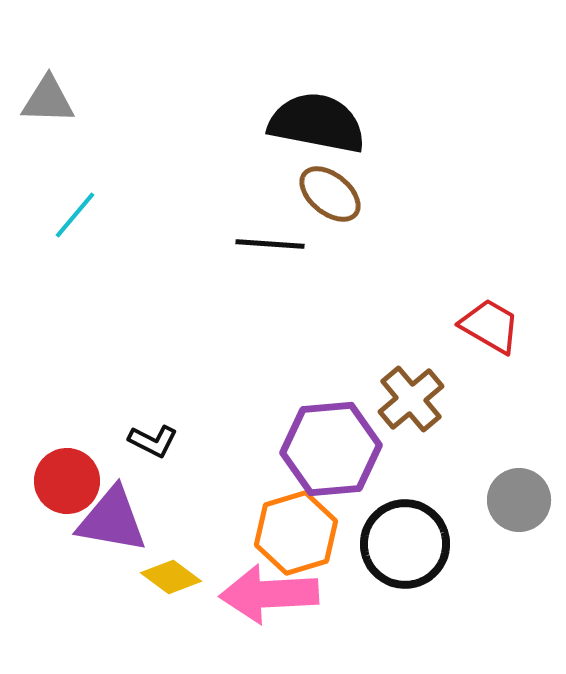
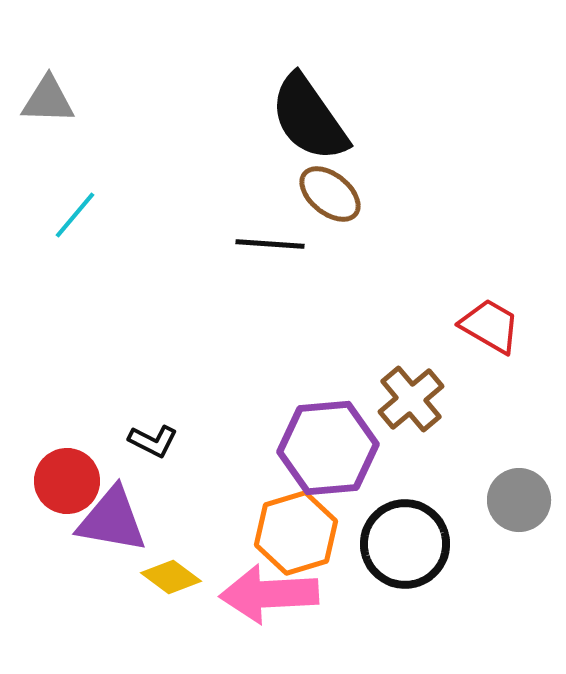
black semicircle: moved 8 px left, 5 px up; rotated 136 degrees counterclockwise
purple hexagon: moved 3 px left, 1 px up
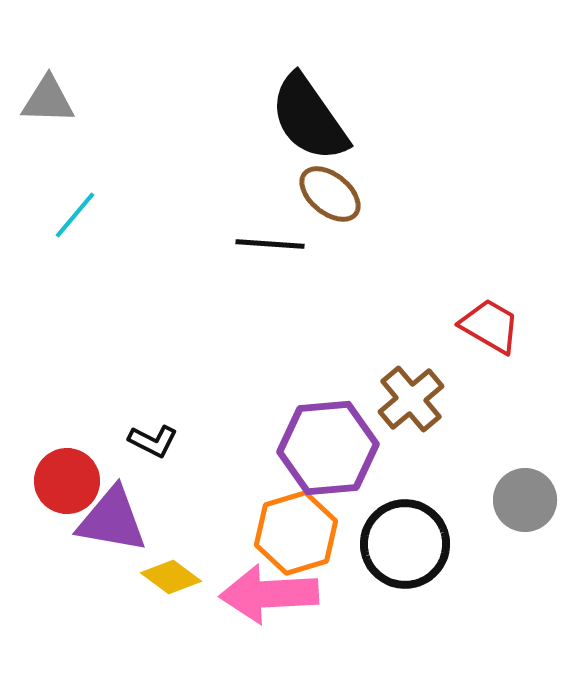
gray circle: moved 6 px right
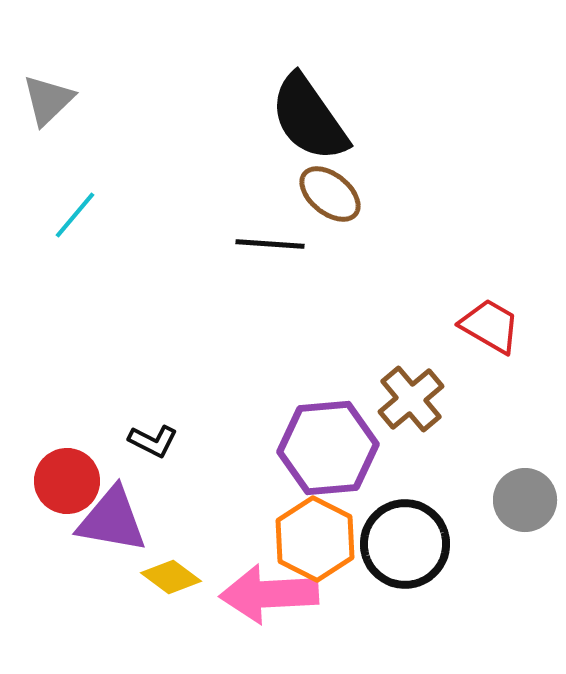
gray triangle: rotated 46 degrees counterclockwise
orange hexagon: moved 19 px right, 6 px down; rotated 16 degrees counterclockwise
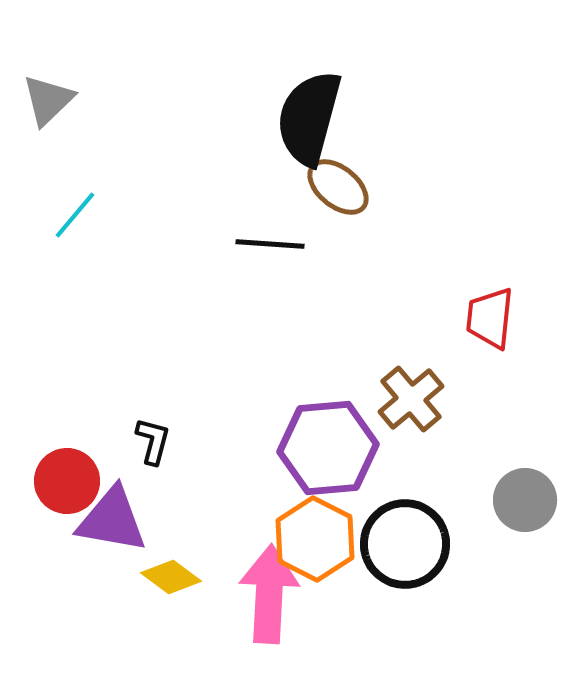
black semicircle: rotated 50 degrees clockwise
brown ellipse: moved 8 px right, 7 px up
red trapezoid: moved 8 px up; rotated 114 degrees counterclockwise
black L-shape: rotated 102 degrees counterclockwise
pink arrow: rotated 96 degrees clockwise
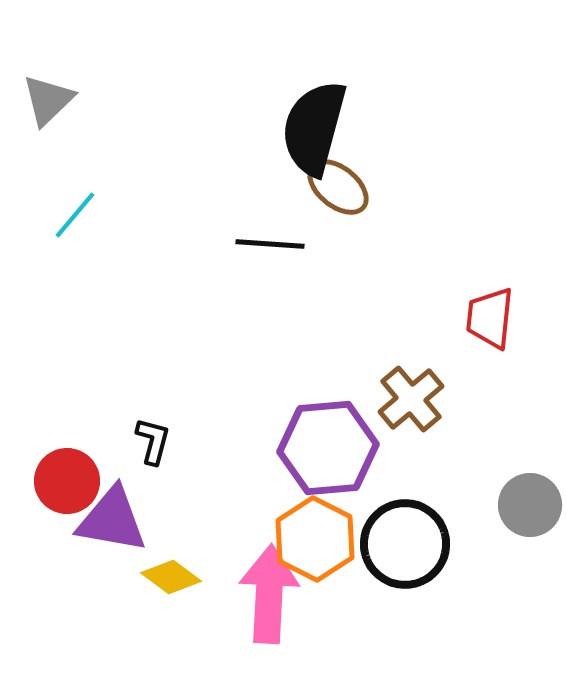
black semicircle: moved 5 px right, 10 px down
gray circle: moved 5 px right, 5 px down
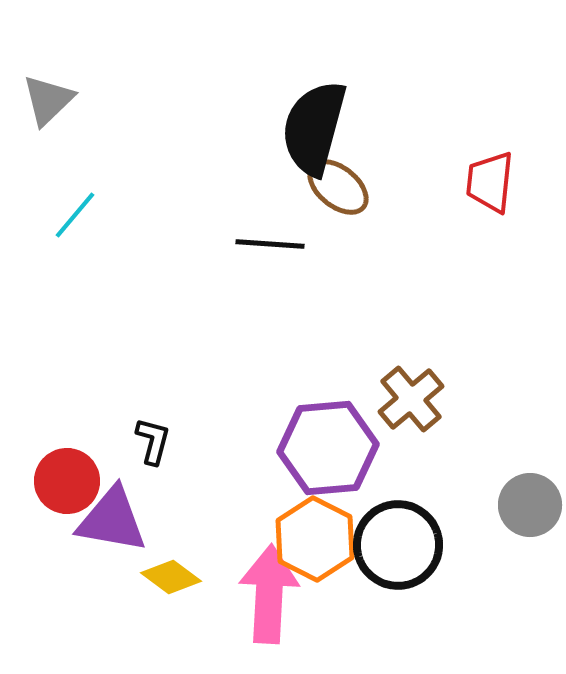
red trapezoid: moved 136 px up
black circle: moved 7 px left, 1 px down
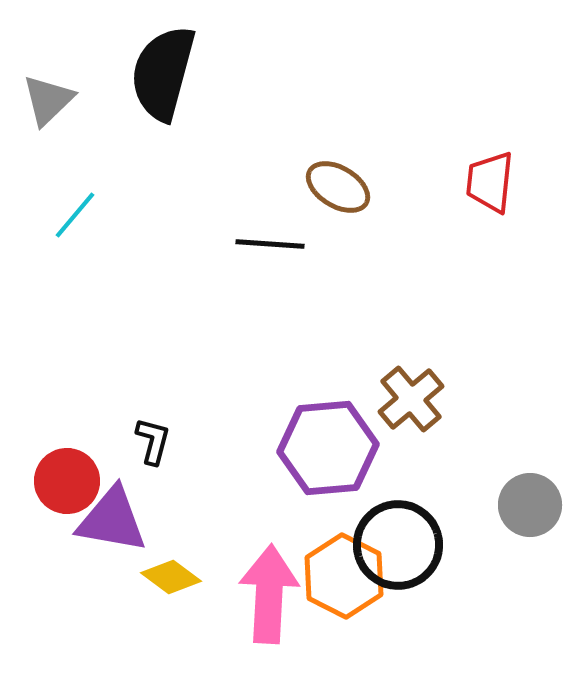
black semicircle: moved 151 px left, 55 px up
brown ellipse: rotated 8 degrees counterclockwise
orange hexagon: moved 29 px right, 37 px down
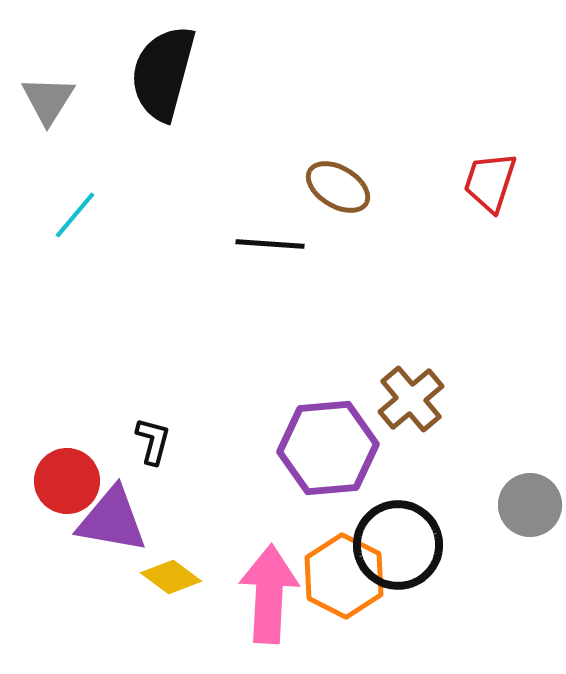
gray triangle: rotated 14 degrees counterclockwise
red trapezoid: rotated 12 degrees clockwise
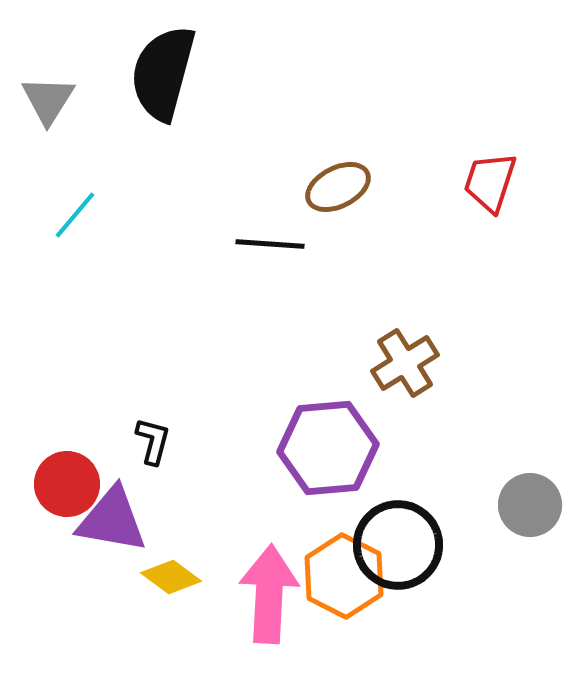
brown ellipse: rotated 58 degrees counterclockwise
brown cross: moved 6 px left, 36 px up; rotated 8 degrees clockwise
red circle: moved 3 px down
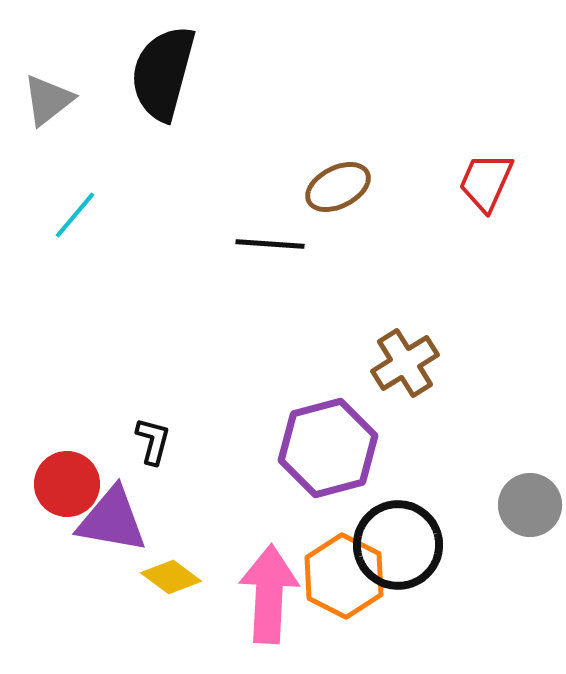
gray triangle: rotated 20 degrees clockwise
red trapezoid: moved 4 px left; rotated 6 degrees clockwise
purple hexagon: rotated 10 degrees counterclockwise
